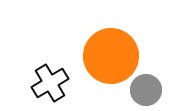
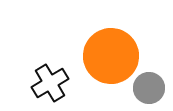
gray circle: moved 3 px right, 2 px up
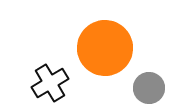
orange circle: moved 6 px left, 8 px up
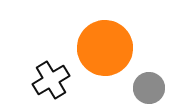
black cross: moved 1 px right, 3 px up
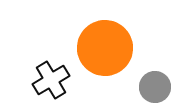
gray circle: moved 6 px right, 1 px up
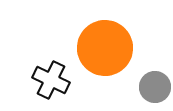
black cross: rotated 33 degrees counterclockwise
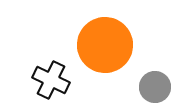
orange circle: moved 3 px up
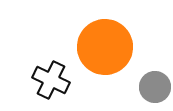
orange circle: moved 2 px down
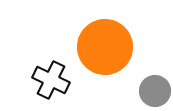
gray circle: moved 4 px down
